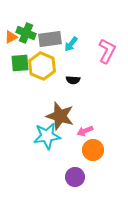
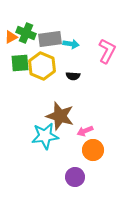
cyan arrow: rotated 119 degrees counterclockwise
black semicircle: moved 4 px up
cyan star: moved 2 px left
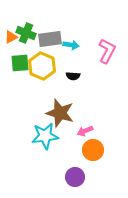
cyan arrow: moved 1 px down
brown star: moved 3 px up
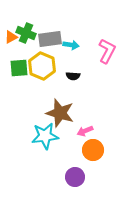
green square: moved 1 px left, 5 px down
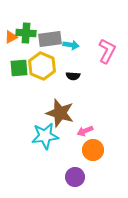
green cross: rotated 18 degrees counterclockwise
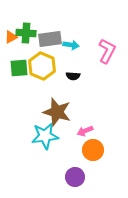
brown star: moved 3 px left, 1 px up
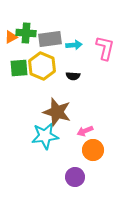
cyan arrow: moved 3 px right; rotated 14 degrees counterclockwise
pink L-shape: moved 2 px left, 3 px up; rotated 15 degrees counterclockwise
